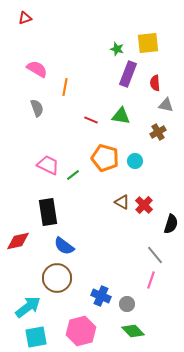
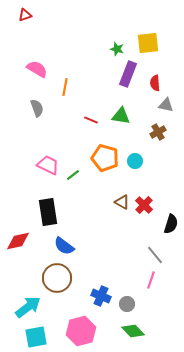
red triangle: moved 3 px up
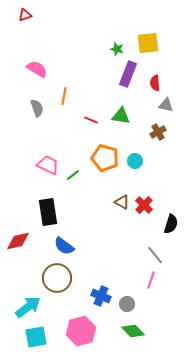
orange line: moved 1 px left, 9 px down
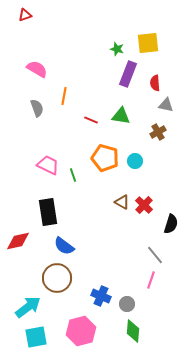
green line: rotated 72 degrees counterclockwise
green diamond: rotated 50 degrees clockwise
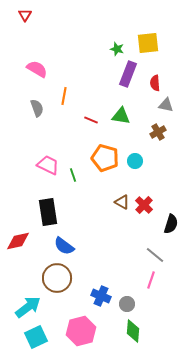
red triangle: rotated 40 degrees counterclockwise
gray line: rotated 12 degrees counterclockwise
cyan square: rotated 15 degrees counterclockwise
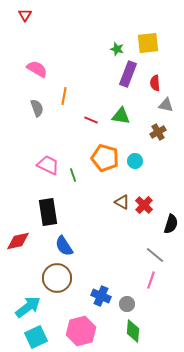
blue semicircle: rotated 20 degrees clockwise
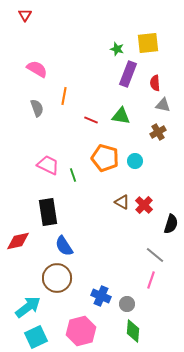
gray triangle: moved 3 px left
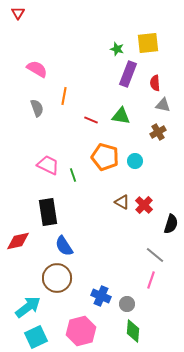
red triangle: moved 7 px left, 2 px up
orange pentagon: moved 1 px up
